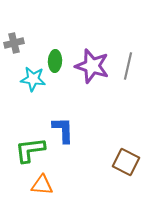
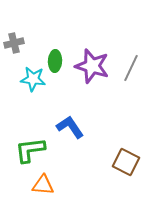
gray line: moved 3 px right, 2 px down; rotated 12 degrees clockwise
blue L-shape: moved 7 px right, 3 px up; rotated 32 degrees counterclockwise
orange triangle: moved 1 px right
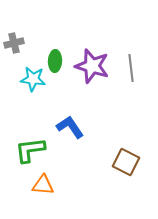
gray line: rotated 32 degrees counterclockwise
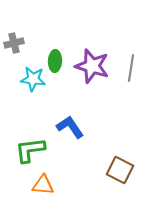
gray line: rotated 16 degrees clockwise
brown square: moved 6 px left, 8 px down
